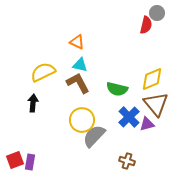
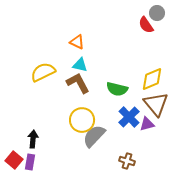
red semicircle: rotated 132 degrees clockwise
black arrow: moved 36 px down
red square: moved 1 px left; rotated 30 degrees counterclockwise
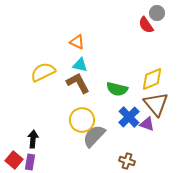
purple triangle: rotated 35 degrees clockwise
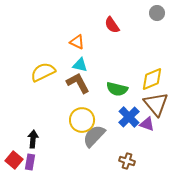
red semicircle: moved 34 px left
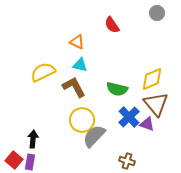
brown L-shape: moved 4 px left, 4 px down
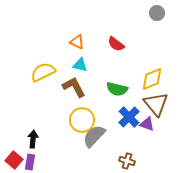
red semicircle: moved 4 px right, 19 px down; rotated 18 degrees counterclockwise
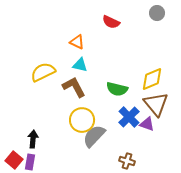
red semicircle: moved 5 px left, 22 px up; rotated 12 degrees counterclockwise
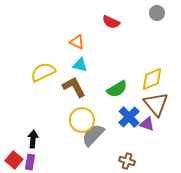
green semicircle: rotated 45 degrees counterclockwise
gray semicircle: moved 1 px left, 1 px up
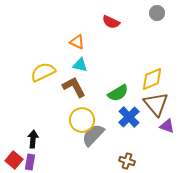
green semicircle: moved 1 px right, 4 px down
purple triangle: moved 20 px right, 2 px down
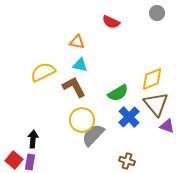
orange triangle: rotated 14 degrees counterclockwise
